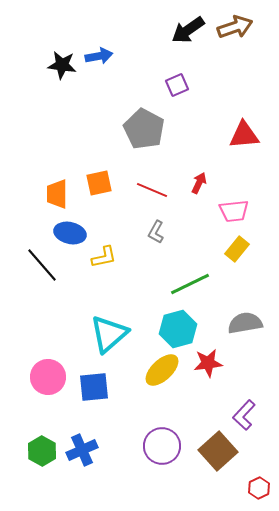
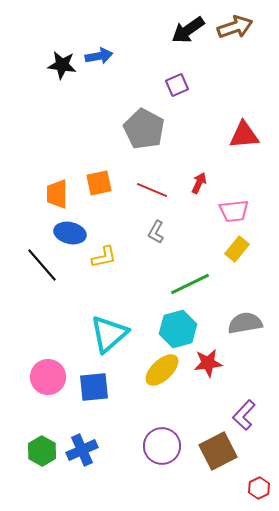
brown square: rotated 15 degrees clockwise
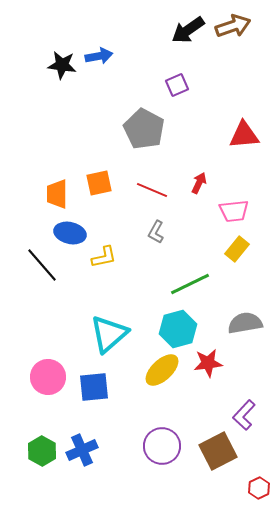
brown arrow: moved 2 px left, 1 px up
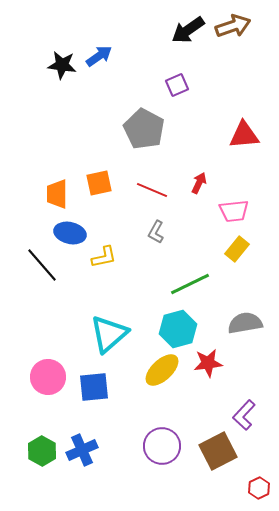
blue arrow: rotated 24 degrees counterclockwise
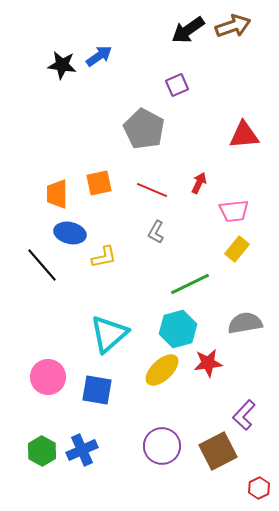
blue square: moved 3 px right, 3 px down; rotated 16 degrees clockwise
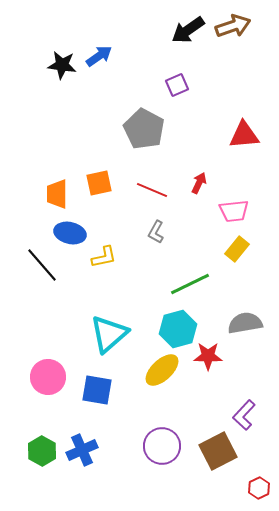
red star: moved 7 px up; rotated 8 degrees clockwise
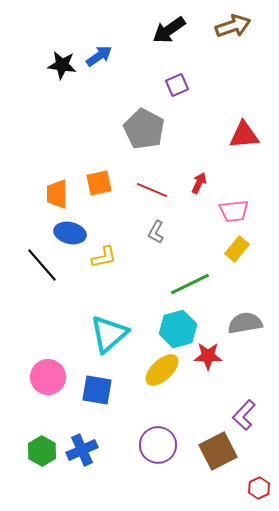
black arrow: moved 19 px left
purple circle: moved 4 px left, 1 px up
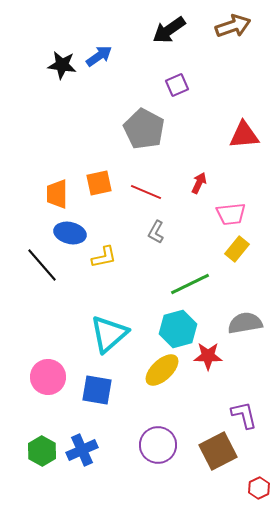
red line: moved 6 px left, 2 px down
pink trapezoid: moved 3 px left, 3 px down
purple L-shape: rotated 124 degrees clockwise
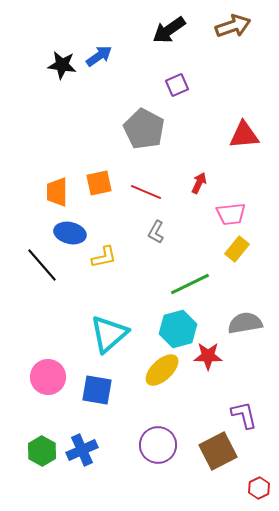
orange trapezoid: moved 2 px up
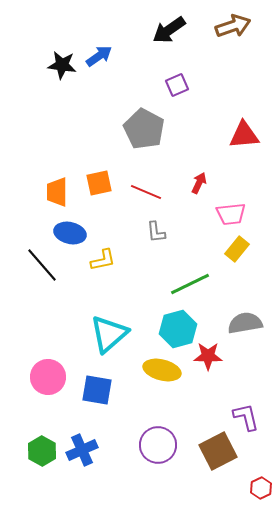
gray L-shape: rotated 35 degrees counterclockwise
yellow L-shape: moved 1 px left, 3 px down
yellow ellipse: rotated 57 degrees clockwise
purple L-shape: moved 2 px right, 2 px down
red hexagon: moved 2 px right
